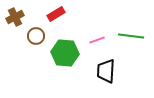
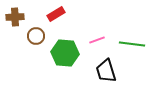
brown cross: rotated 24 degrees clockwise
green line: moved 1 px right, 8 px down
black trapezoid: rotated 20 degrees counterclockwise
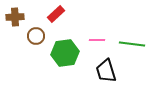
red rectangle: rotated 12 degrees counterclockwise
pink line: rotated 21 degrees clockwise
green hexagon: rotated 12 degrees counterclockwise
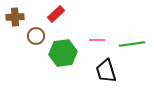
green line: rotated 15 degrees counterclockwise
green hexagon: moved 2 px left
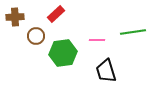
green line: moved 1 px right, 12 px up
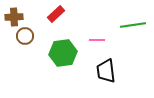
brown cross: moved 1 px left
green line: moved 7 px up
brown circle: moved 11 px left
black trapezoid: rotated 10 degrees clockwise
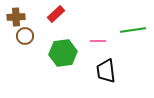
brown cross: moved 2 px right
green line: moved 5 px down
pink line: moved 1 px right, 1 px down
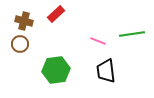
brown cross: moved 8 px right, 4 px down; rotated 18 degrees clockwise
green line: moved 1 px left, 4 px down
brown circle: moved 5 px left, 8 px down
pink line: rotated 21 degrees clockwise
green hexagon: moved 7 px left, 17 px down
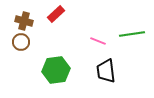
brown circle: moved 1 px right, 2 px up
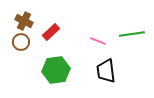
red rectangle: moved 5 px left, 18 px down
brown cross: rotated 12 degrees clockwise
